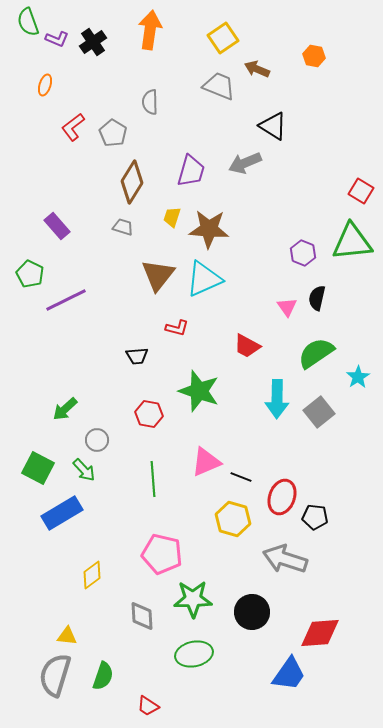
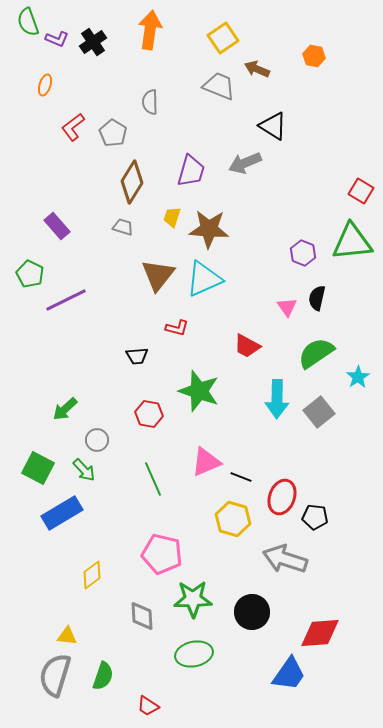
green line at (153, 479): rotated 20 degrees counterclockwise
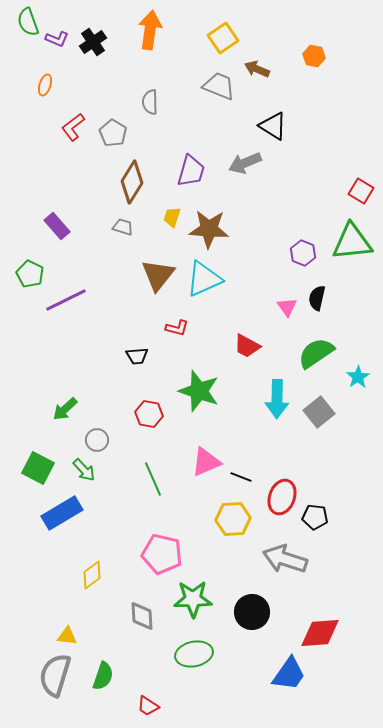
yellow hexagon at (233, 519): rotated 20 degrees counterclockwise
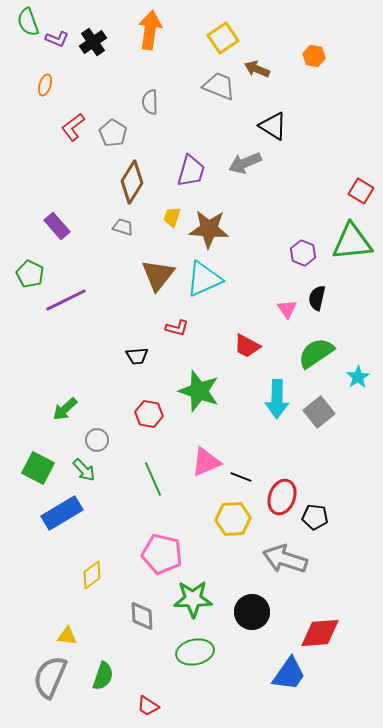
pink triangle at (287, 307): moved 2 px down
green ellipse at (194, 654): moved 1 px right, 2 px up
gray semicircle at (55, 675): moved 5 px left, 2 px down; rotated 6 degrees clockwise
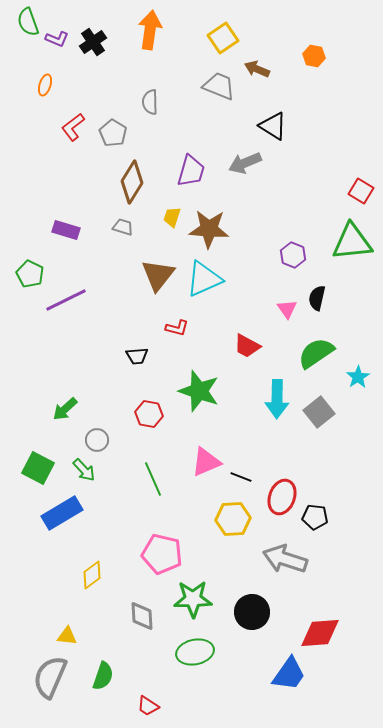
purple rectangle at (57, 226): moved 9 px right, 4 px down; rotated 32 degrees counterclockwise
purple hexagon at (303, 253): moved 10 px left, 2 px down
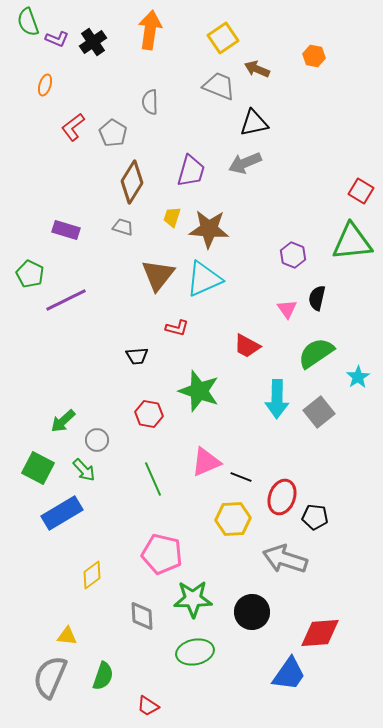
black triangle at (273, 126): moved 19 px left, 3 px up; rotated 44 degrees counterclockwise
green arrow at (65, 409): moved 2 px left, 12 px down
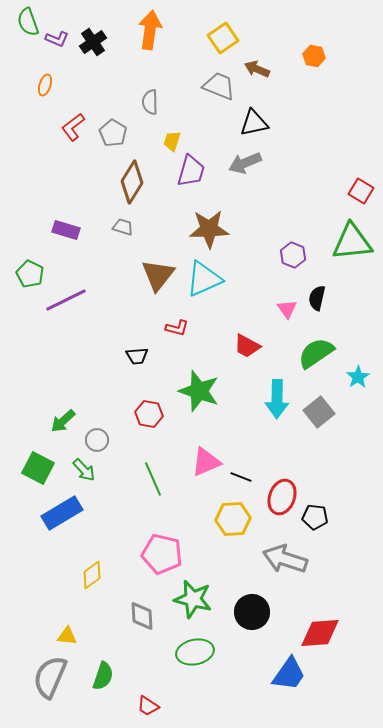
yellow trapezoid at (172, 217): moved 76 px up
brown star at (209, 229): rotated 6 degrees counterclockwise
green star at (193, 599): rotated 15 degrees clockwise
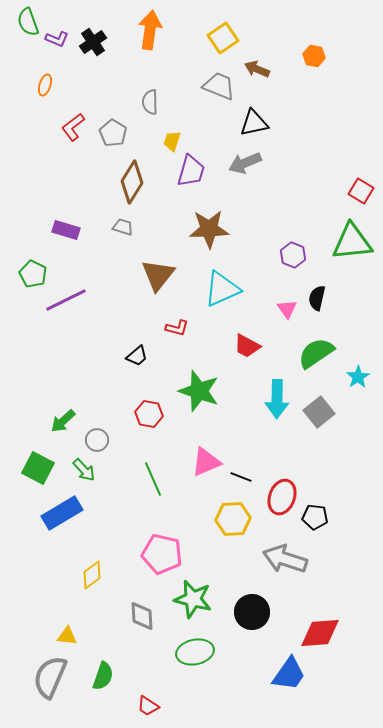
green pentagon at (30, 274): moved 3 px right
cyan triangle at (204, 279): moved 18 px right, 10 px down
black trapezoid at (137, 356): rotated 35 degrees counterclockwise
